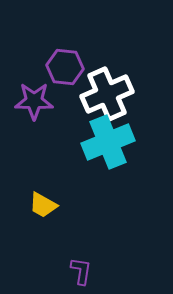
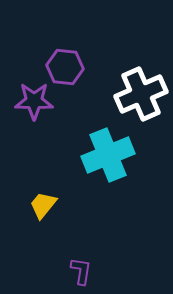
white cross: moved 34 px right
cyan cross: moved 13 px down
yellow trapezoid: rotated 100 degrees clockwise
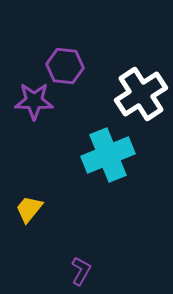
purple hexagon: moved 1 px up
white cross: rotated 9 degrees counterclockwise
yellow trapezoid: moved 14 px left, 4 px down
purple L-shape: rotated 20 degrees clockwise
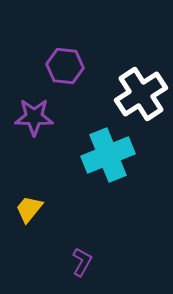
purple star: moved 16 px down
purple L-shape: moved 1 px right, 9 px up
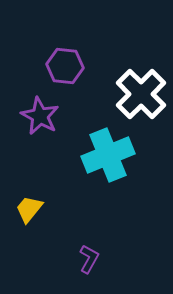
white cross: rotated 12 degrees counterclockwise
purple star: moved 6 px right, 1 px up; rotated 27 degrees clockwise
purple L-shape: moved 7 px right, 3 px up
